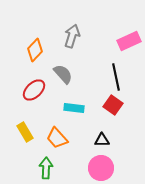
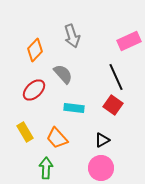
gray arrow: rotated 145 degrees clockwise
black line: rotated 12 degrees counterclockwise
black triangle: rotated 28 degrees counterclockwise
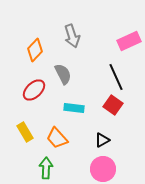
gray semicircle: rotated 15 degrees clockwise
pink circle: moved 2 px right, 1 px down
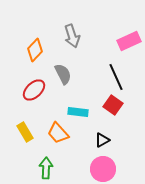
cyan rectangle: moved 4 px right, 4 px down
orange trapezoid: moved 1 px right, 5 px up
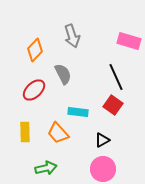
pink rectangle: rotated 40 degrees clockwise
yellow rectangle: rotated 30 degrees clockwise
green arrow: rotated 75 degrees clockwise
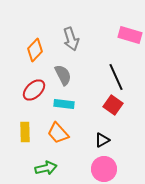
gray arrow: moved 1 px left, 3 px down
pink rectangle: moved 1 px right, 6 px up
gray semicircle: moved 1 px down
cyan rectangle: moved 14 px left, 8 px up
pink circle: moved 1 px right
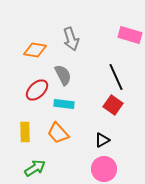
orange diamond: rotated 55 degrees clockwise
red ellipse: moved 3 px right
green arrow: moved 11 px left; rotated 20 degrees counterclockwise
